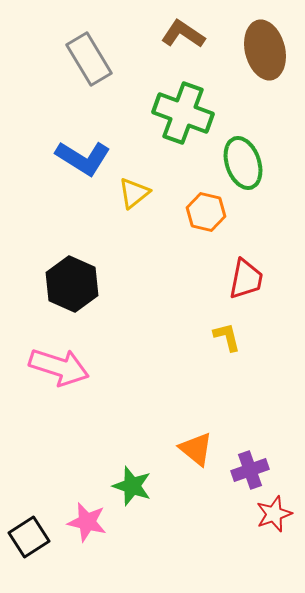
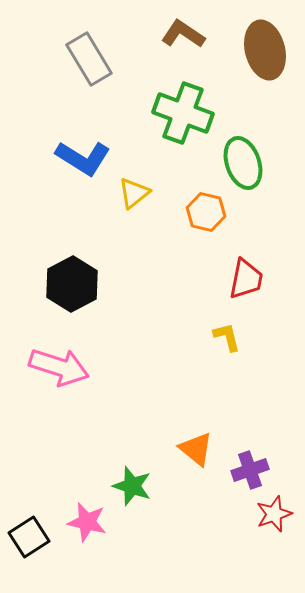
black hexagon: rotated 8 degrees clockwise
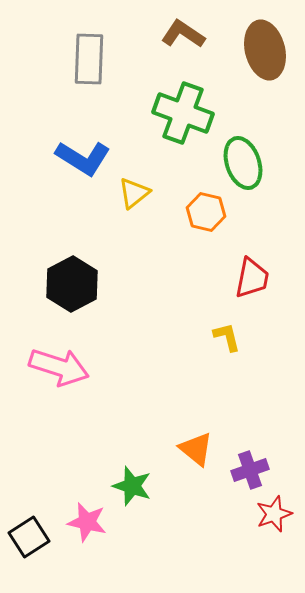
gray rectangle: rotated 33 degrees clockwise
red trapezoid: moved 6 px right, 1 px up
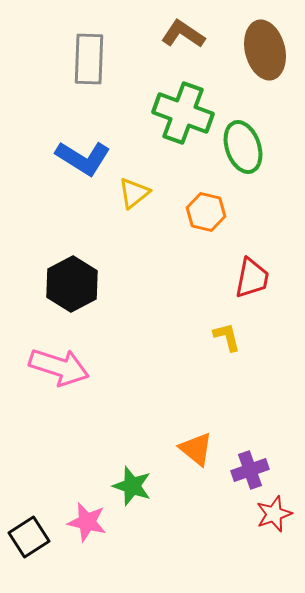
green ellipse: moved 16 px up
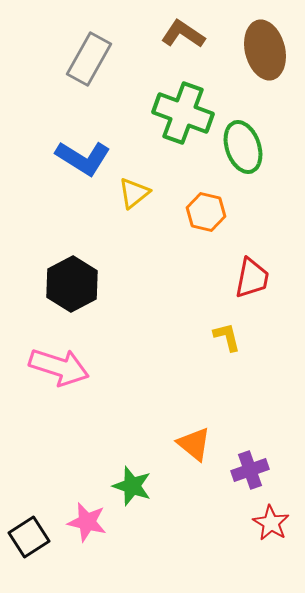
gray rectangle: rotated 27 degrees clockwise
orange triangle: moved 2 px left, 5 px up
red star: moved 3 px left, 9 px down; rotated 21 degrees counterclockwise
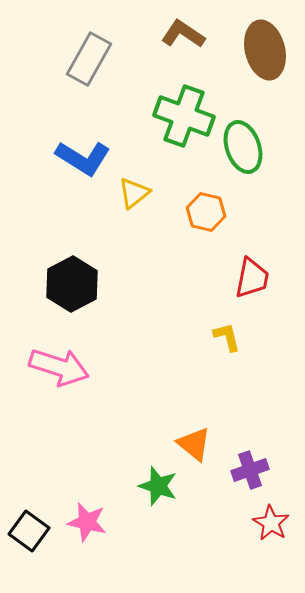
green cross: moved 1 px right, 3 px down
green star: moved 26 px right
black square: moved 6 px up; rotated 21 degrees counterclockwise
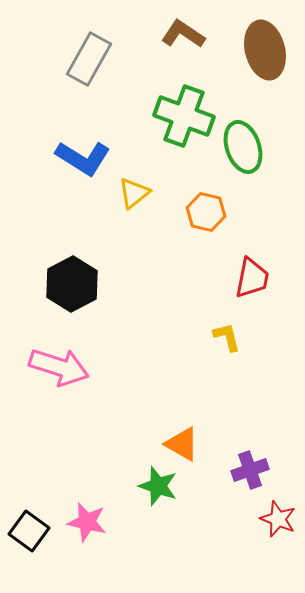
orange triangle: moved 12 px left; rotated 9 degrees counterclockwise
red star: moved 7 px right, 4 px up; rotated 9 degrees counterclockwise
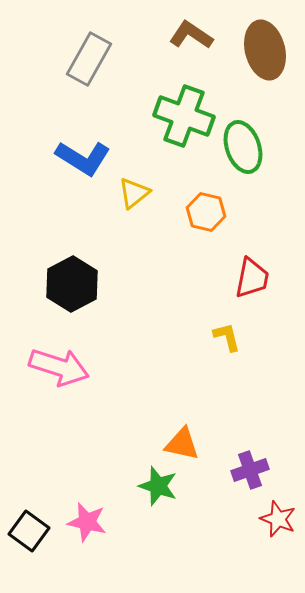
brown L-shape: moved 8 px right, 1 px down
orange triangle: rotated 18 degrees counterclockwise
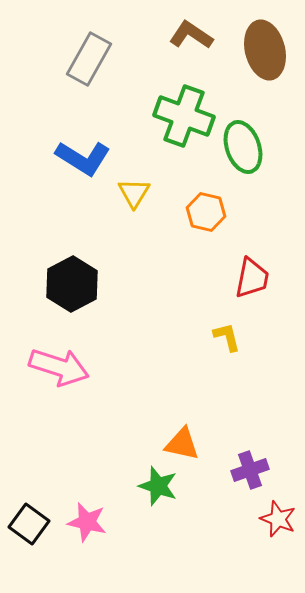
yellow triangle: rotated 20 degrees counterclockwise
black square: moved 7 px up
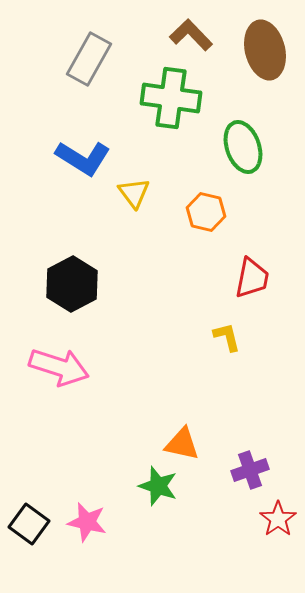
brown L-shape: rotated 12 degrees clockwise
green cross: moved 13 px left, 18 px up; rotated 12 degrees counterclockwise
yellow triangle: rotated 8 degrees counterclockwise
red star: rotated 15 degrees clockwise
